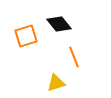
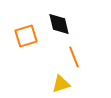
black diamond: rotated 25 degrees clockwise
yellow triangle: moved 5 px right, 1 px down
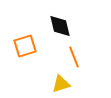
black diamond: moved 1 px right, 2 px down
orange square: moved 1 px left, 10 px down
